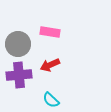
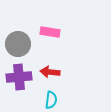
red arrow: moved 7 px down; rotated 30 degrees clockwise
purple cross: moved 2 px down
cyan semicircle: rotated 126 degrees counterclockwise
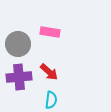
red arrow: moved 1 px left; rotated 144 degrees counterclockwise
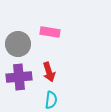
red arrow: rotated 30 degrees clockwise
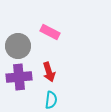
pink rectangle: rotated 18 degrees clockwise
gray circle: moved 2 px down
